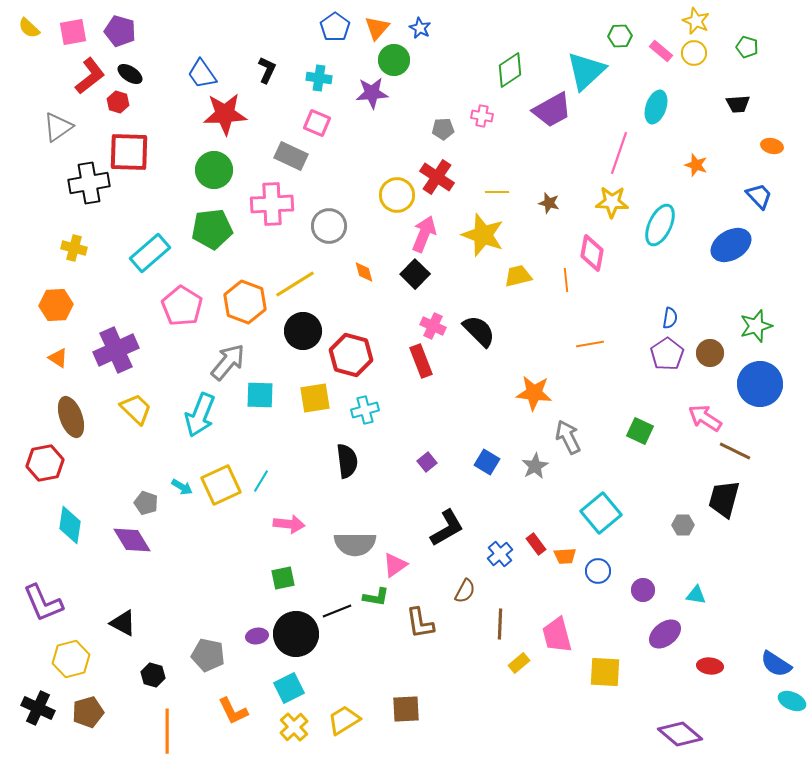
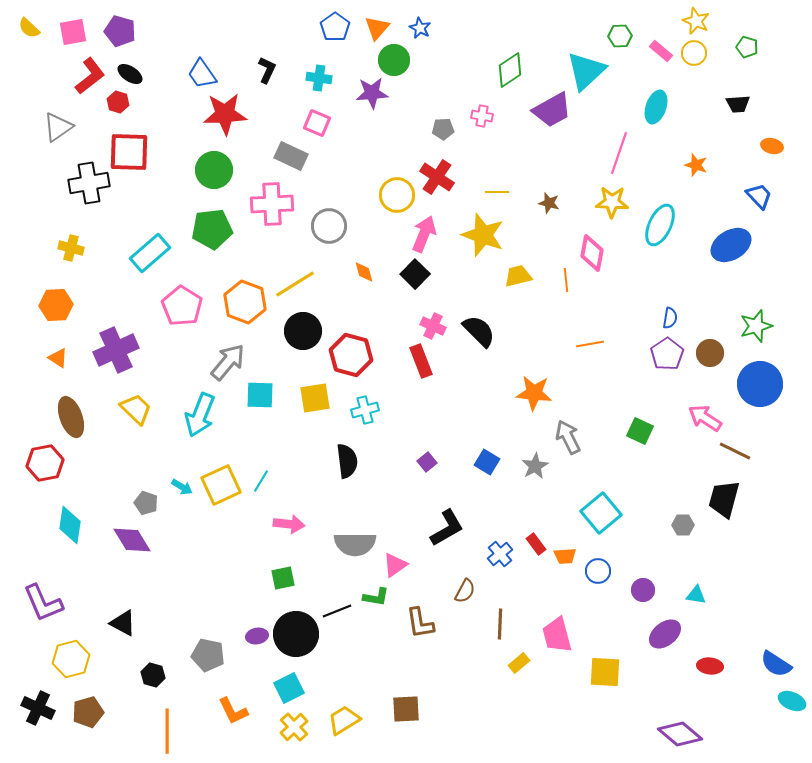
yellow cross at (74, 248): moved 3 px left
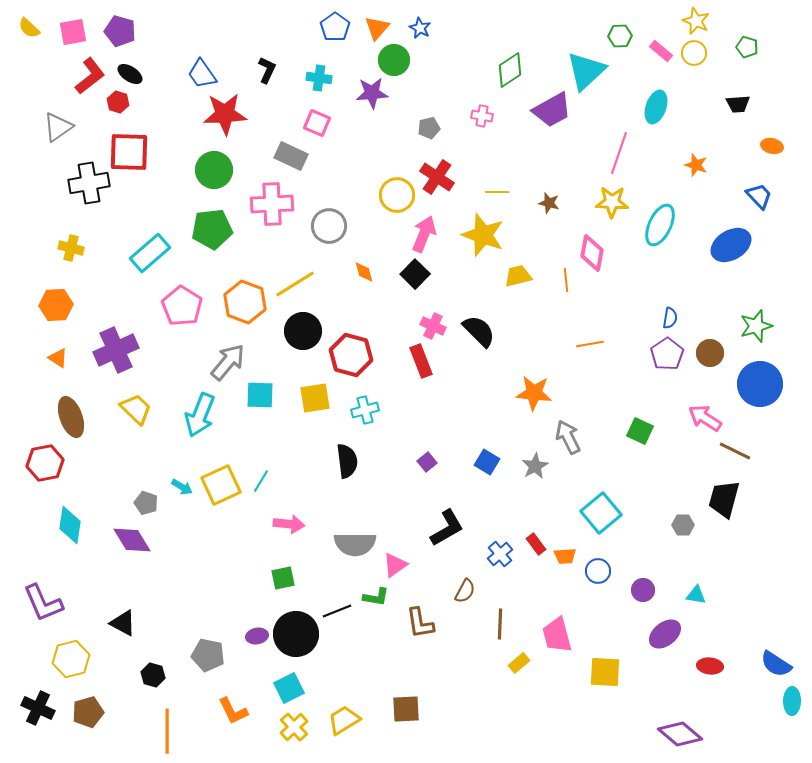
gray pentagon at (443, 129): moved 14 px left, 1 px up; rotated 10 degrees counterclockwise
cyan ellipse at (792, 701): rotated 68 degrees clockwise
